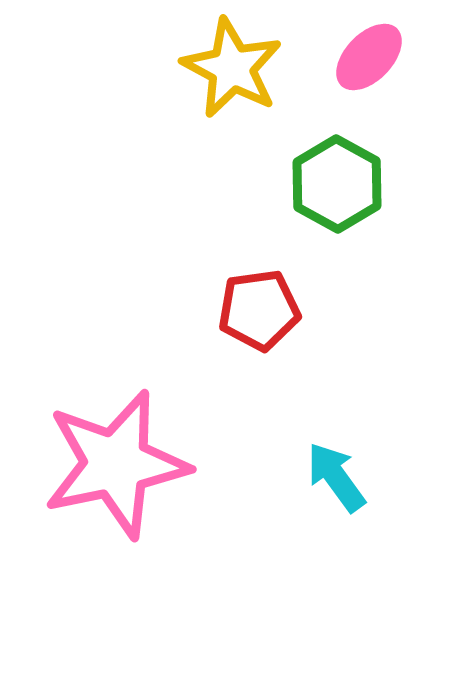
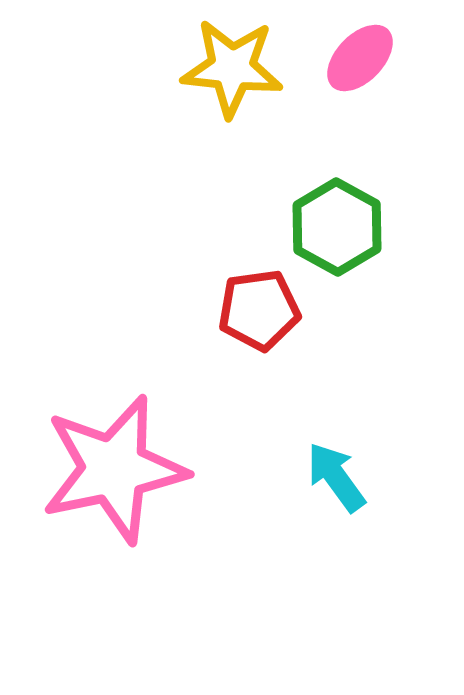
pink ellipse: moved 9 px left, 1 px down
yellow star: rotated 22 degrees counterclockwise
green hexagon: moved 43 px down
pink star: moved 2 px left, 5 px down
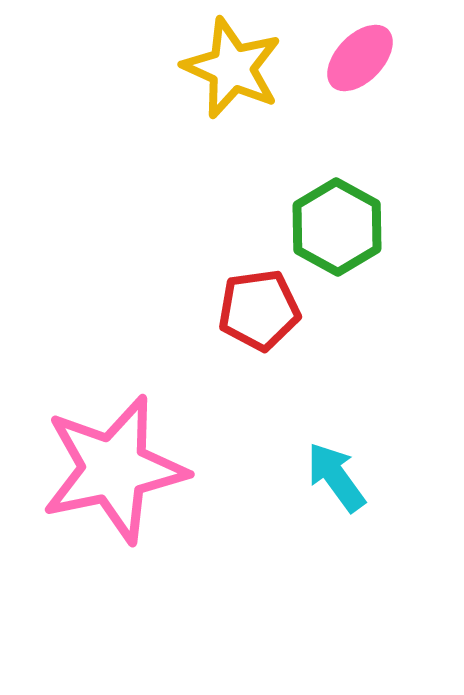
yellow star: rotated 18 degrees clockwise
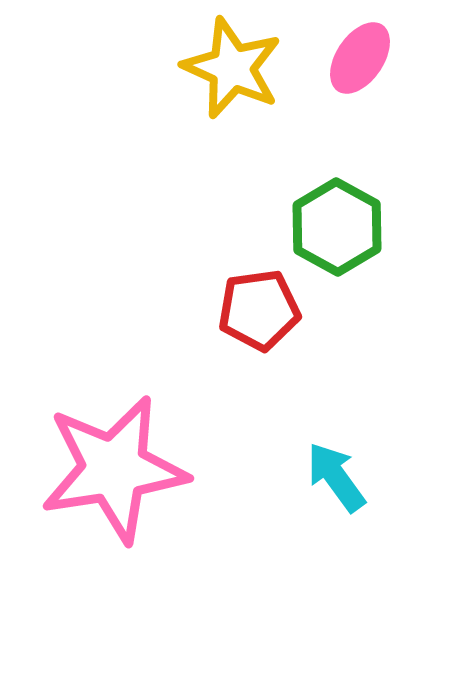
pink ellipse: rotated 10 degrees counterclockwise
pink star: rotated 3 degrees clockwise
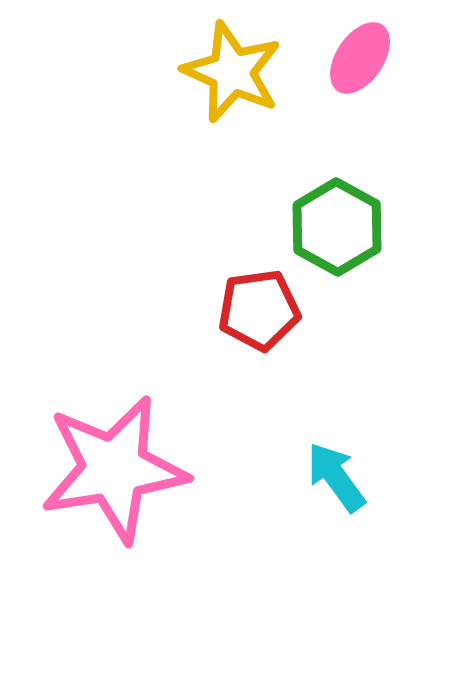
yellow star: moved 4 px down
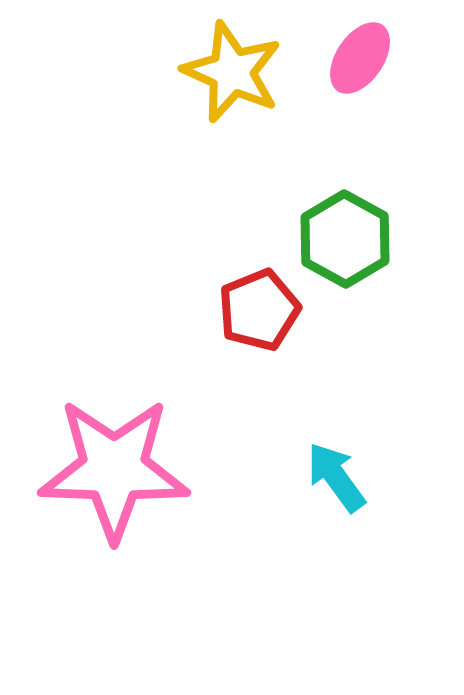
green hexagon: moved 8 px right, 12 px down
red pentagon: rotated 14 degrees counterclockwise
pink star: rotated 11 degrees clockwise
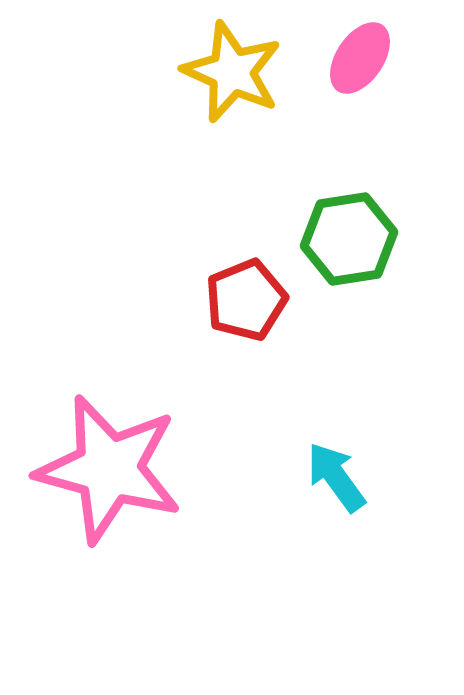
green hexagon: moved 4 px right; rotated 22 degrees clockwise
red pentagon: moved 13 px left, 10 px up
pink star: moved 5 px left; rotated 13 degrees clockwise
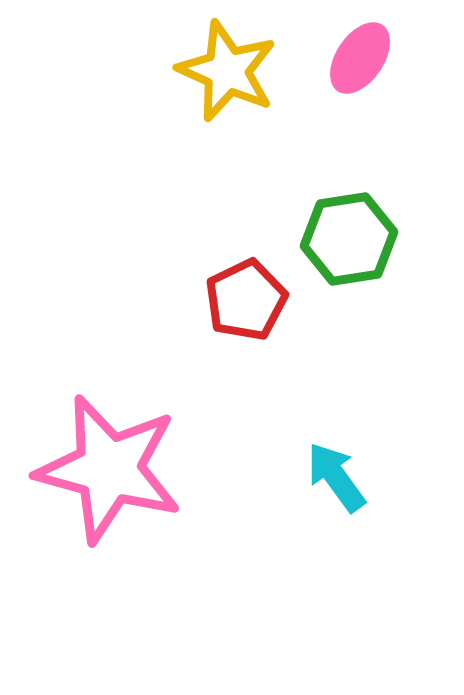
yellow star: moved 5 px left, 1 px up
red pentagon: rotated 4 degrees counterclockwise
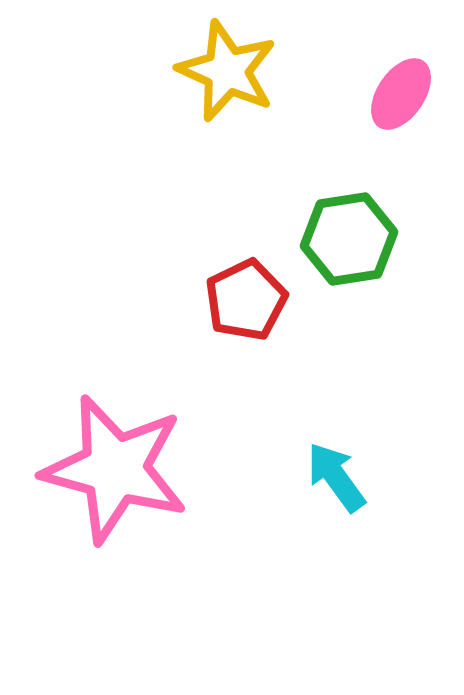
pink ellipse: moved 41 px right, 36 px down
pink star: moved 6 px right
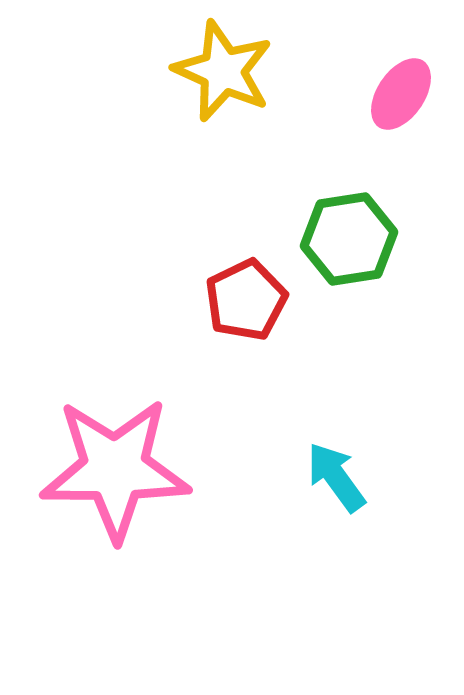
yellow star: moved 4 px left
pink star: rotated 15 degrees counterclockwise
